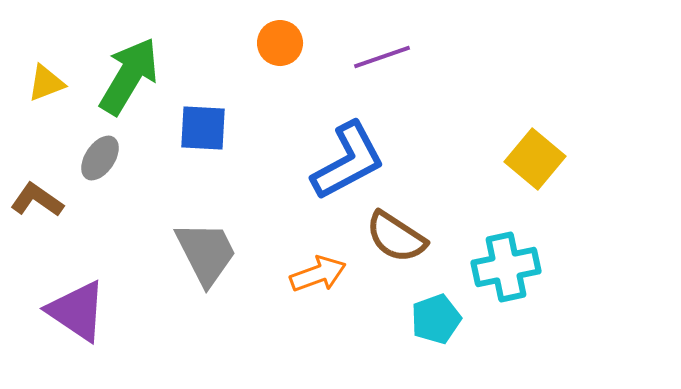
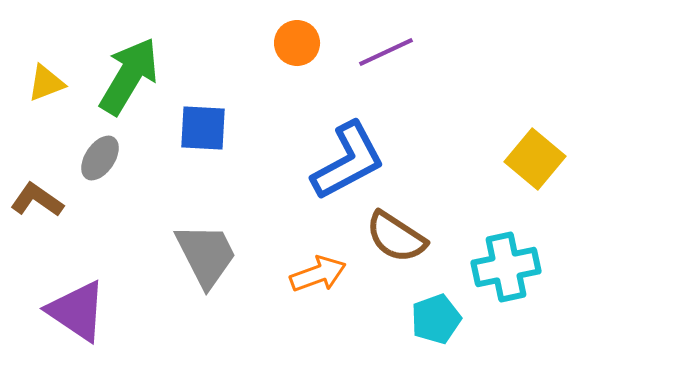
orange circle: moved 17 px right
purple line: moved 4 px right, 5 px up; rotated 6 degrees counterclockwise
gray trapezoid: moved 2 px down
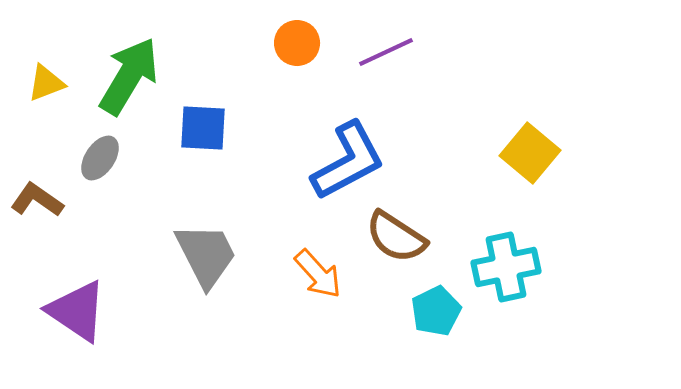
yellow square: moved 5 px left, 6 px up
orange arrow: rotated 68 degrees clockwise
cyan pentagon: moved 8 px up; rotated 6 degrees counterclockwise
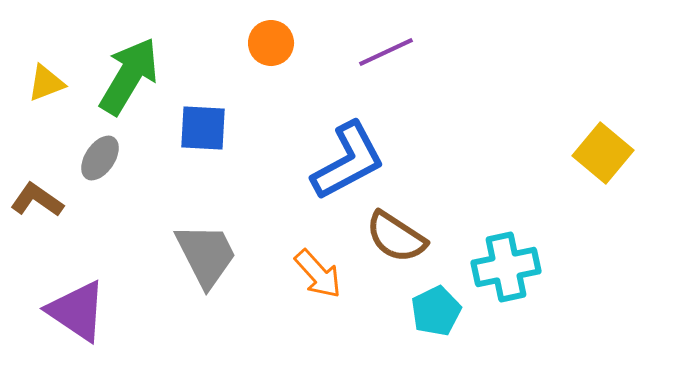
orange circle: moved 26 px left
yellow square: moved 73 px right
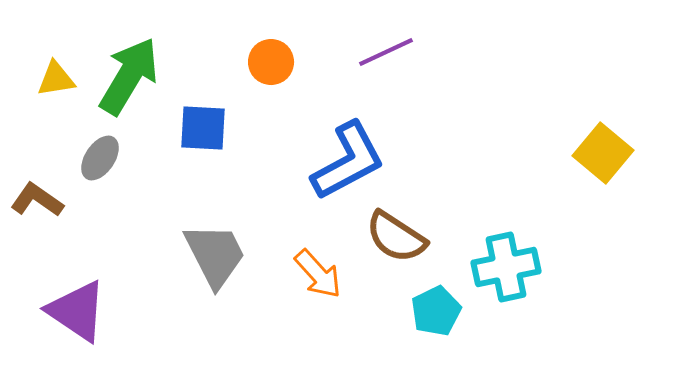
orange circle: moved 19 px down
yellow triangle: moved 10 px right, 4 px up; rotated 12 degrees clockwise
gray trapezoid: moved 9 px right
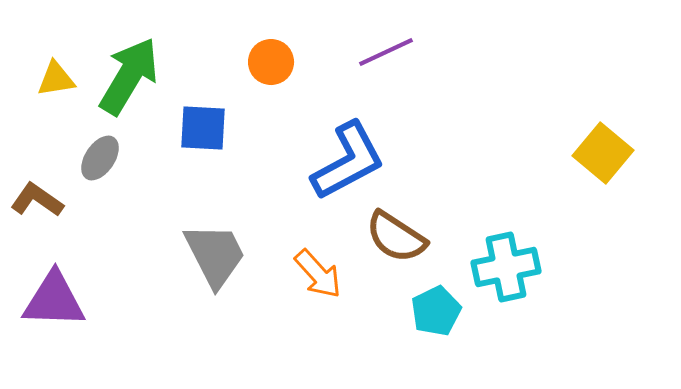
purple triangle: moved 23 px left, 11 px up; rotated 32 degrees counterclockwise
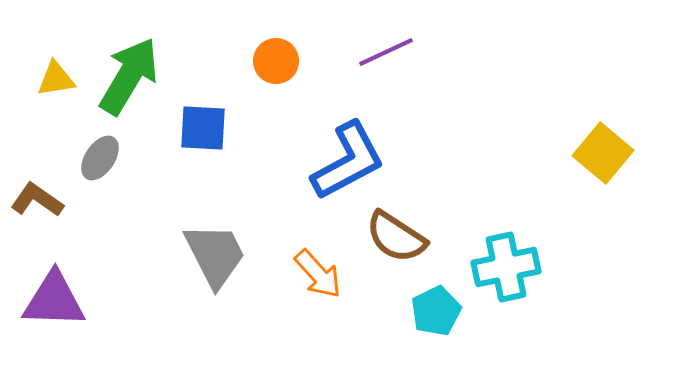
orange circle: moved 5 px right, 1 px up
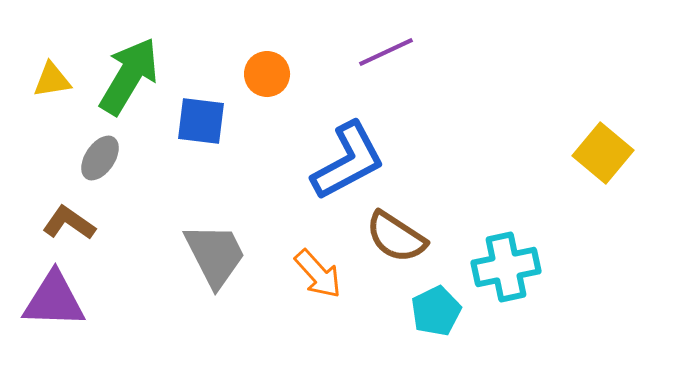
orange circle: moved 9 px left, 13 px down
yellow triangle: moved 4 px left, 1 px down
blue square: moved 2 px left, 7 px up; rotated 4 degrees clockwise
brown L-shape: moved 32 px right, 23 px down
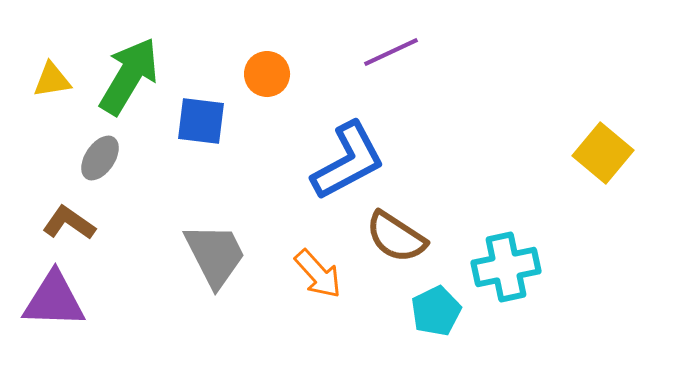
purple line: moved 5 px right
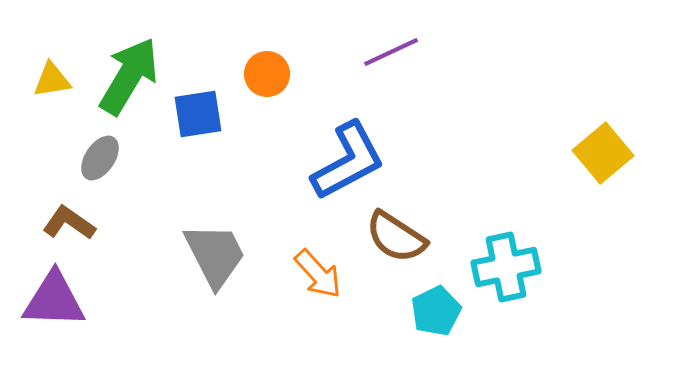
blue square: moved 3 px left, 7 px up; rotated 16 degrees counterclockwise
yellow square: rotated 10 degrees clockwise
